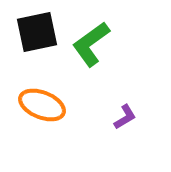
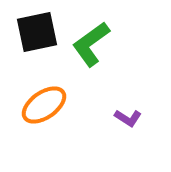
orange ellipse: moved 2 px right; rotated 57 degrees counterclockwise
purple L-shape: moved 3 px right, 1 px down; rotated 64 degrees clockwise
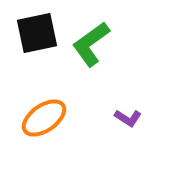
black square: moved 1 px down
orange ellipse: moved 13 px down
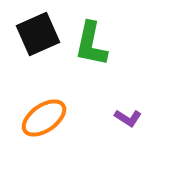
black square: moved 1 px right, 1 px down; rotated 12 degrees counterclockwise
green L-shape: rotated 42 degrees counterclockwise
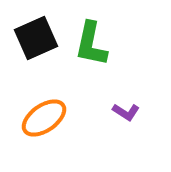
black square: moved 2 px left, 4 px down
purple L-shape: moved 2 px left, 6 px up
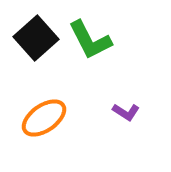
black square: rotated 18 degrees counterclockwise
green L-shape: moved 1 px left, 4 px up; rotated 39 degrees counterclockwise
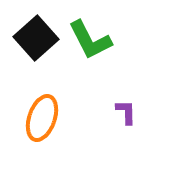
purple L-shape: rotated 124 degrees counterclockwise
orange ellipse: moved 2 px left; rotated 36 degrees counterclockwise
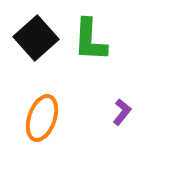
green L-shape: rotated 30 degrees clockwise
purple L-shape: moved 4 px left; rotated 40 degrees clockwise
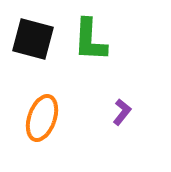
black square: moved 3 px left, 1 px down; rotated 33 degrees counterclockwise
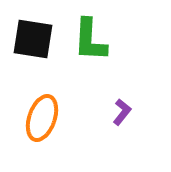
black square: rotated 6 degrees counterclockwise
